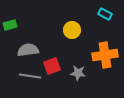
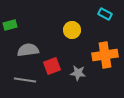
gray line: moved 5 px left, 4 px down
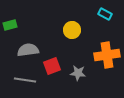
orange cross: moved 2 px right
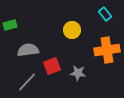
cyan rectangle: rotated 24 degrees clockwise
orange cross: moved 5 px up
gray line: moved 2 px right, 2 px down; rotated 55 degrees counterclockwise
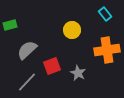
gray semicircle: moved 1 px left; rotated 35 degrees counterclockwise
gray star: rotated 21 degrees clockwise
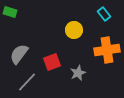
cyan rectangle: moved 1 px left
green rectangle: moved 13 px up; rotated 32 degrees clockwise
yellow circle: moved 2 px right
gray semicircle: moved 8 px left, 4 px down; rotated 10 degrees counterclockwise
red square: moved 4 px up
gray star: rotated 21 degrees clockwise
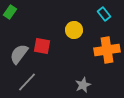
green rectangle: rotated 72 degrees counterclockwise
red square: moved 10 px left, 16 px up; rotated 30 degrees clockwise
gray star: moved 5 px right, 12 px down
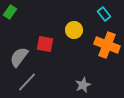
red square: moved 3 px right, 2 px up
orange cross: moved 5 px up; rotated 30 degrees clockwise
gray semicircle: moved 3 px down
